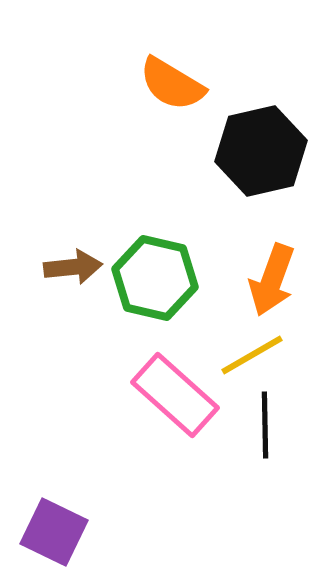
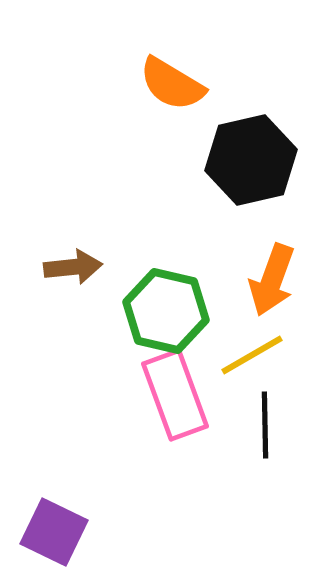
black hexagon: moved 10 px left, 9 px down
green hexagon: moved 11 px right, 33 px down
pink rectangle: rotated 28 degrees clockwise
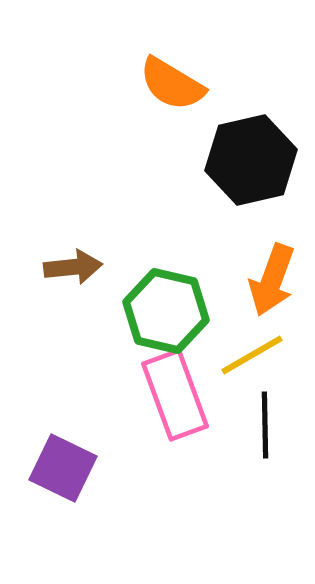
purple square: moved 9 px right, 64 px up
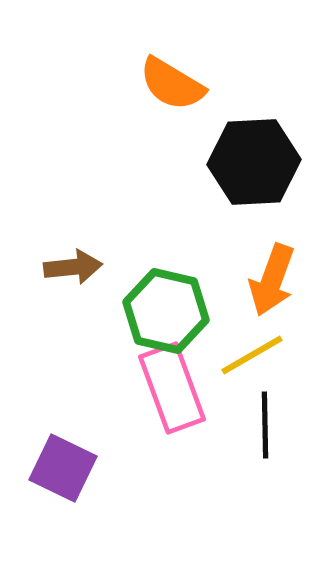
black hexagon: moved 3 px right, 2 px down; rotated 10 degrees clockwise
pink rectangle: moved 3 px left, 7 px up
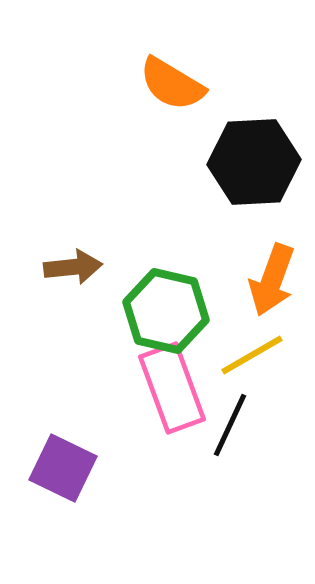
black line: moved 35 px left; rotated 26 degrees clockwise
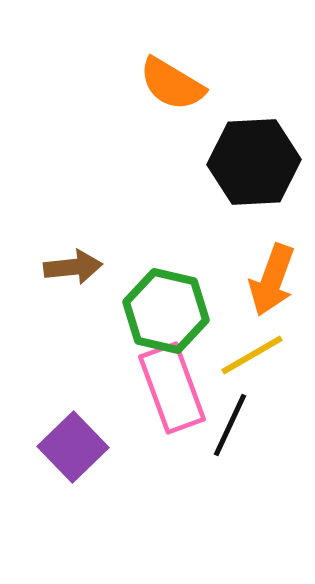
purple square: moved 10 px right, 21 px up; rotated 20 degrees clockwise
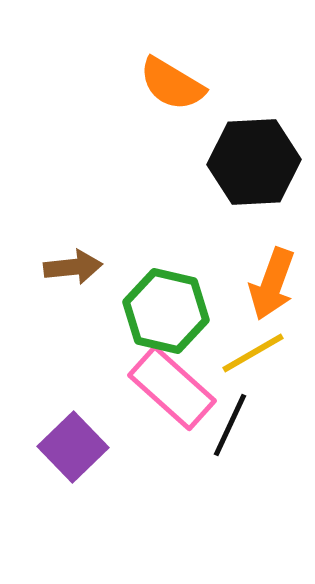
orange arrow: moved 4 px down
yellow line: moved 1 px right, 2 px up
pink rectangle: rotated 28 degrees counterclockwise
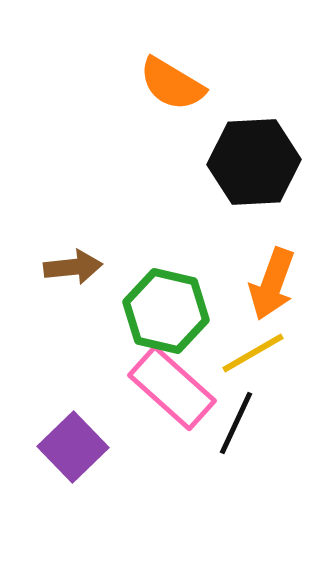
black line: moved 6 px right, 2 px up
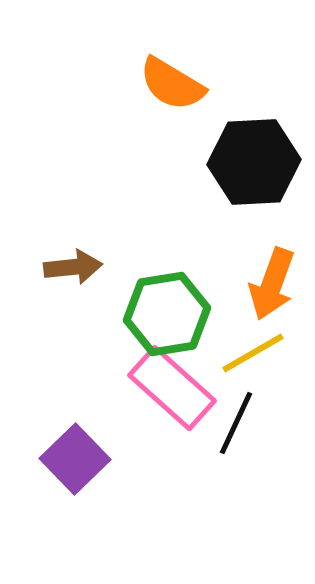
green hexagon: moved 1 px right, 3 px down; rotated 22 degrees counterclockwise
purple square: moved 2 px right, 12 px down
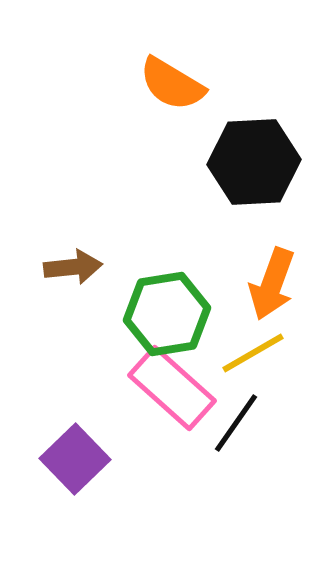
black line: rotated 10 degrees clockwise
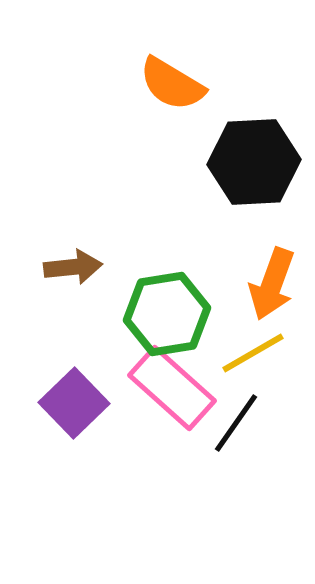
purple square: moved 1 px left, 56 px up
